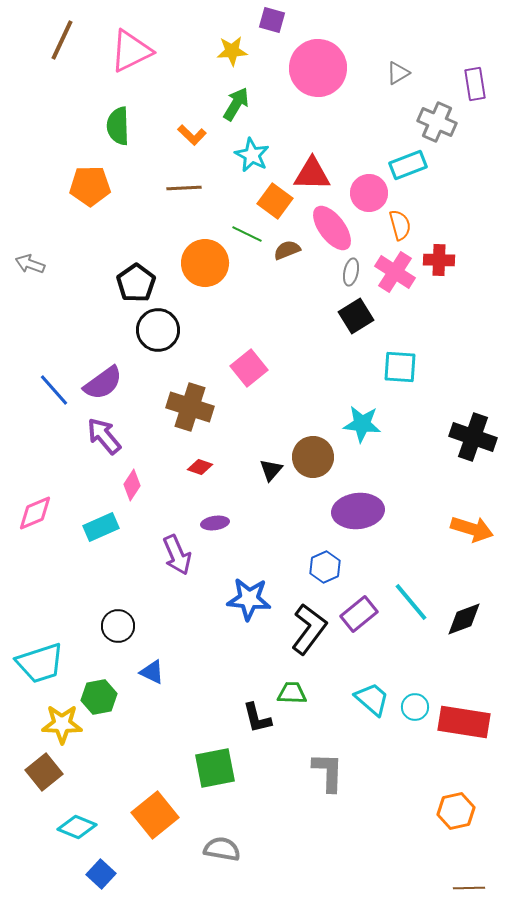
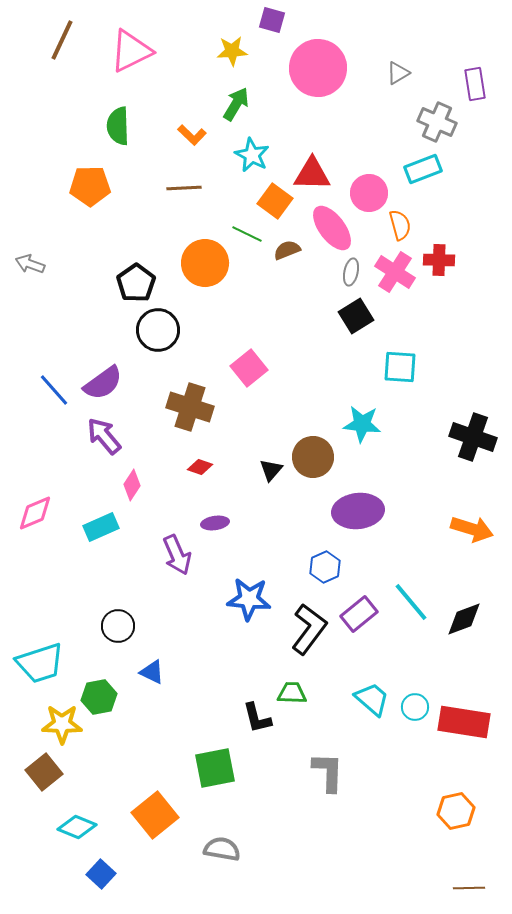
cyan rectangle at (408, 165): moved 15 px right, 4 px down
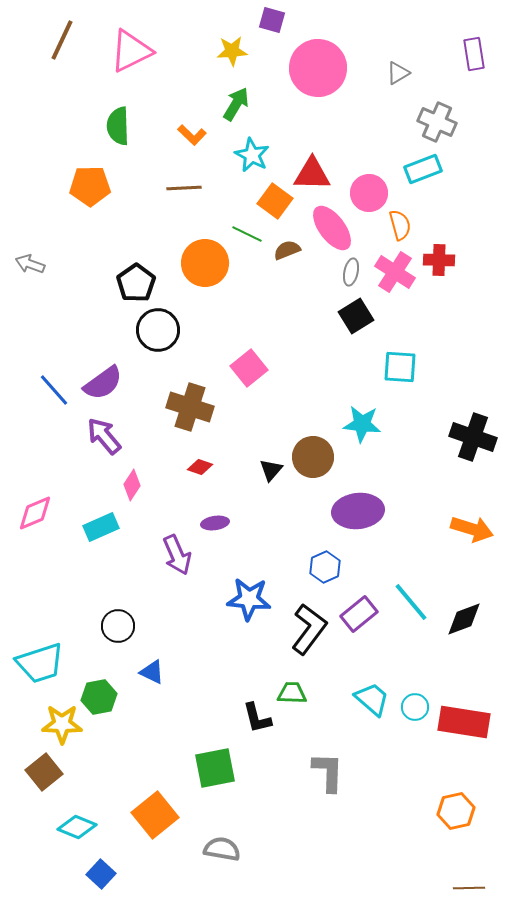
purple rectangle at (475, 84): moved 1 px left, 30 px up
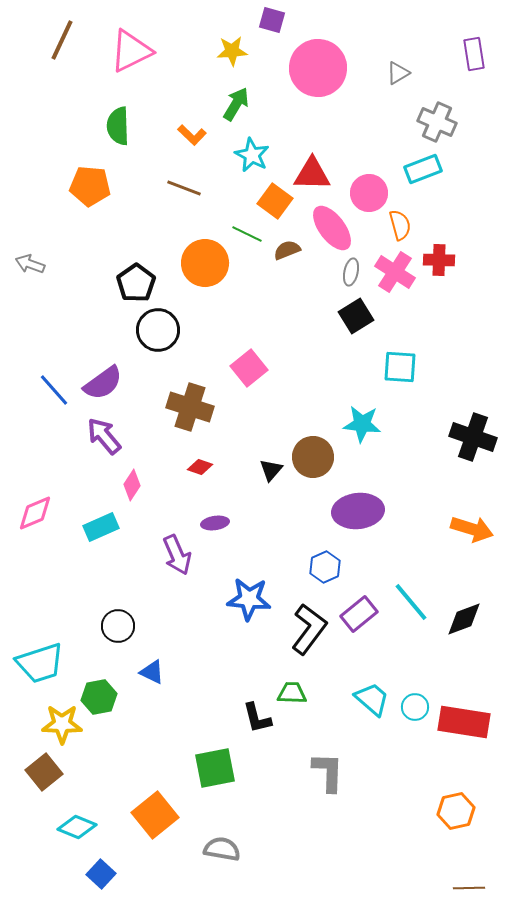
orange pentagon at (90, 186): rotated 6 degrees clockwise
brown line at (184, 188): rotated 24 degrees clockwise
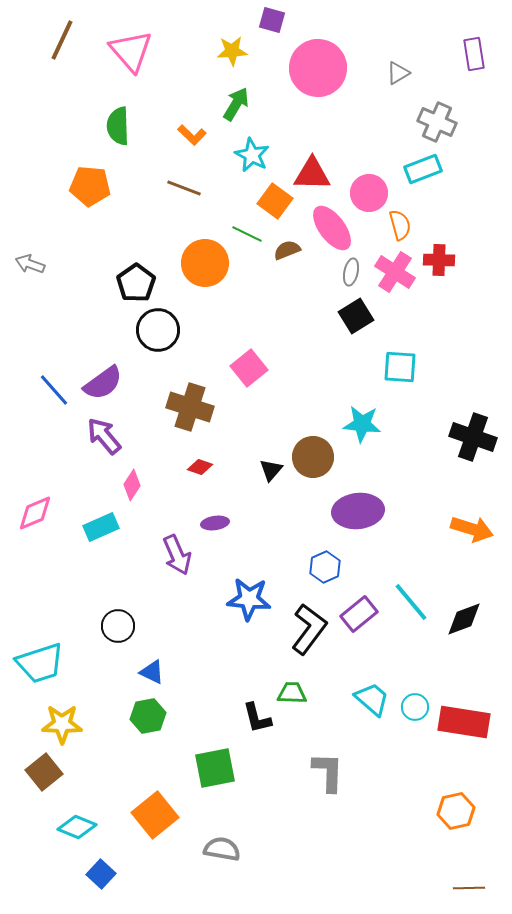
pink triangle at (131, 51): rotated 45 degrees counterclockwise
green hexagon at (99, 697): moved 49 px right, 19 px down
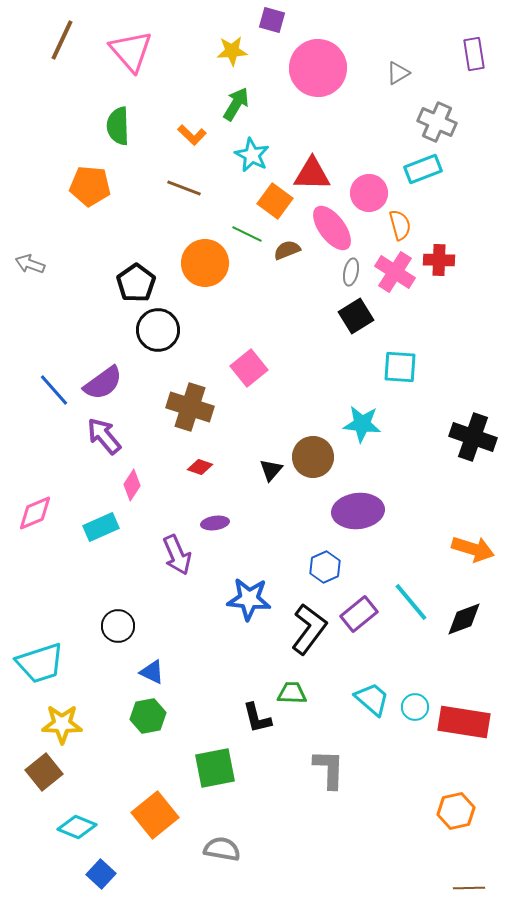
orange arrow at (472, 529): moved 1 px right, 20 px down
gray L-shape at (328, 772): moved 1 px right, 3 px up
